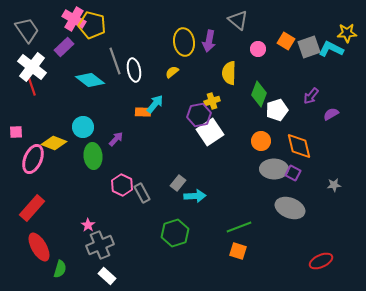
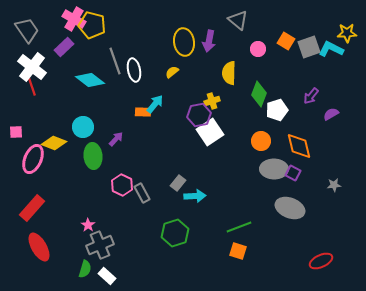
green semicircle at (60, 269): moved 25 px right
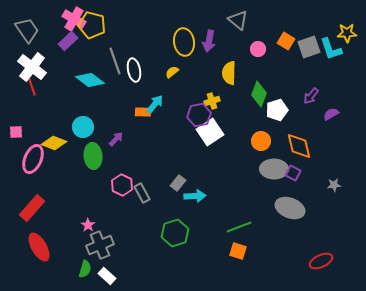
purple rectangle at (64, 47): moved 4 px right, 6 px up
cyan L-shape at (331, 49): rotated 135 degrees counterclockwise
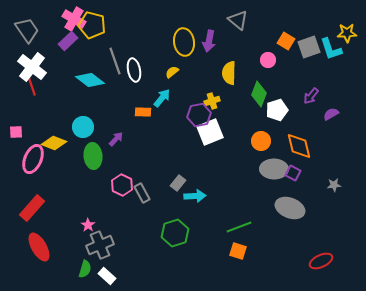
pink circle at (258, 49): moved 10 px right, 11 px down
cyan arrow at (155, 104): moved 7 px right, 6 px up
white square at (210, 132): rotated 12 degrees clockwise
